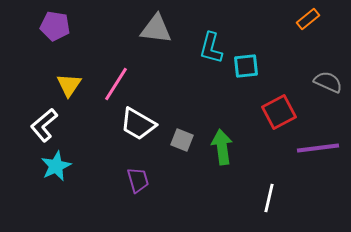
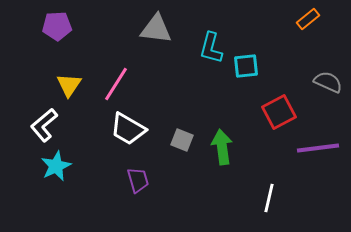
purple pentagon: moved 2 px right; rotated 12 degrees counterclockwise
white trapezoid: moved 10 px left, 5 px down
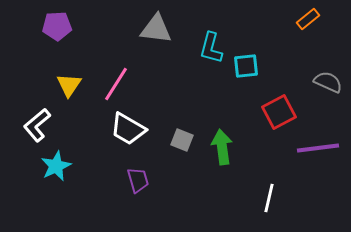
white L-shape: moved 7 px left
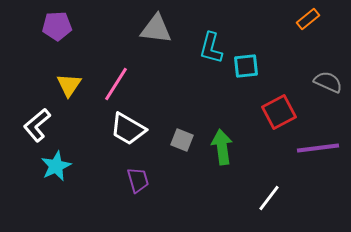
white line: rotated 24 degrees clockwise
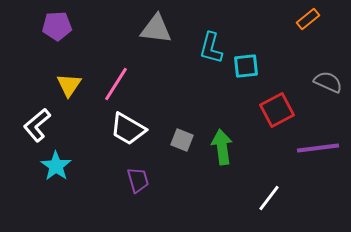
red square: moved 2 px left, 2 px up
cyan star: rotated 12 degrees counterclockwise
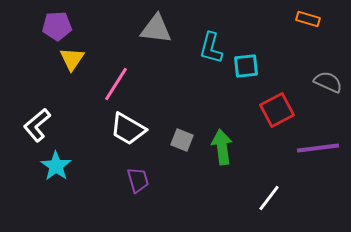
orange rectangle: rotated 55 degrees clockwise
yellow triangle: moved 3 px right, 26 px up
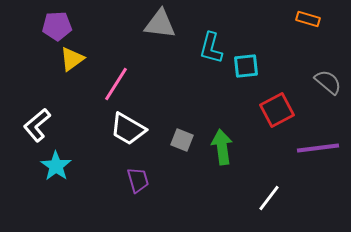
gray triangle: moved 4 px right, 5 px up
yellow triangle: rotated 20 degrees clockwise
gray semicircle: rotated 16 degrees clockwise
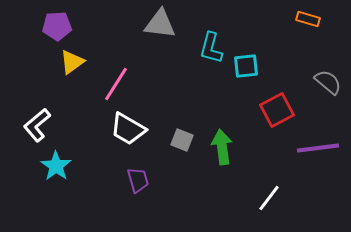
yellow triangle: moved 3 px down
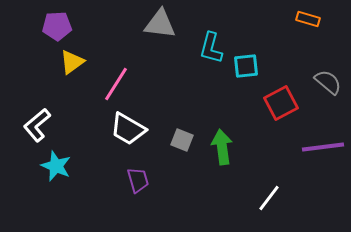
red square: moved 4 px right, 7 px up
purple line: moved 5 px right, 1 px up
cyan star: rotated 12 degrees counterclockwise
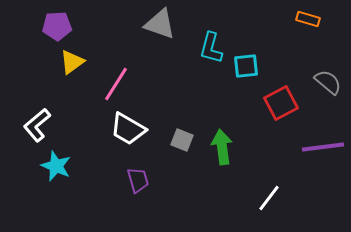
gray triangle: rotated 12 degrees clockwise
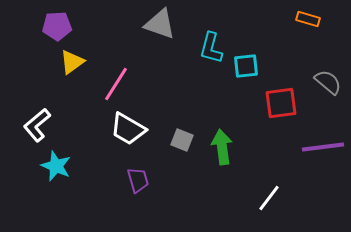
red square: rotated 20 degrees clockwise
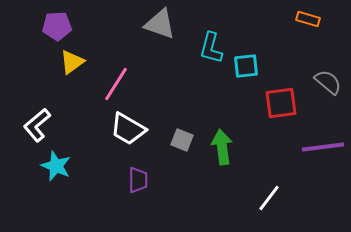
purple trapezoid: rotated 16 degrees clockwise
